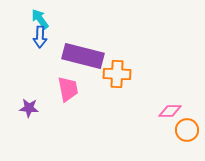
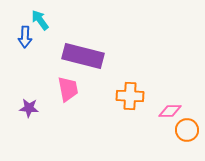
cyan arrow: moved 1 px down
blue arrow: moved 15 px left
orange cross: moved 13 px right, 22 px down
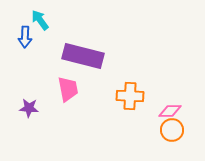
orange circle: moved 15 px left
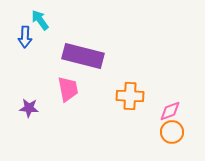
pink diamond: rotated 20 degrees counterclockwise
orange circle: moved 2 px down
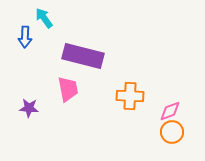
cyan arrow: moved 4 px right, 2 px up
